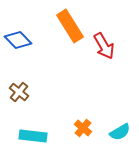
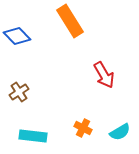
orange rectangle: moved 5 px up
blue diamond: moved 1 px left, 4 px up
red arrow: moved 29 px down
brown cross: rotated 18 degrees clockwise
orange cross: rotated 12 degrees counterclockwise
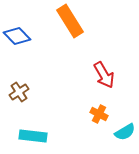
orange cross: moved 16 px right, 14 px up
cyan semicircle: moved 5 px right
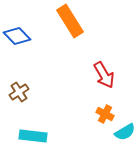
orange cross: moved 6 px right
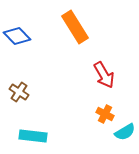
orange rectangle: moved 5 px right, 6 px down
brown cross: rotated 24 degrees counterclockwise
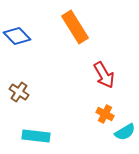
cyan rectangle: moved 3 px right
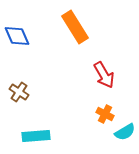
blue diamond: rotated 20 degrees clockwise
cyan rectangle: rotated 12 degrees counterclockwise
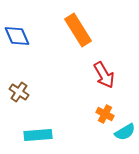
orange rectangle: moved 3 px right, 3 px down
cyan rectangle: moved 2 px right, 1 px up
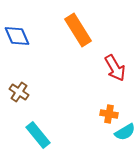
red arrow: moved 11 px right, 7 px up
orange cross: moved 4 px right; rotated 18 degrees counterclockwise
cyan rectangle: rotated 56 degrees clockwise
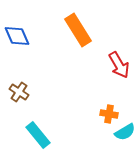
red arrow: moved 4 px right, 3 px up
